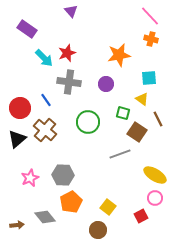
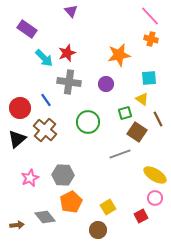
green square: moved 2 px right; rotated 32 degrees counterclockwise
yellow square: rotated 21 degrees clockwise
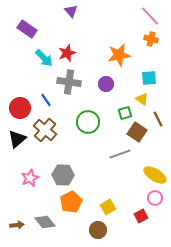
gray diamond: moved 5 px down
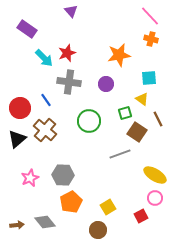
green circle: moved 1 px right, 1 px up
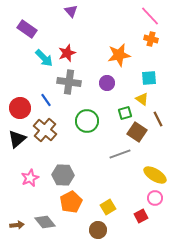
purple circle: moved 1 px right, 1 px up
green circle: moved 2 px left
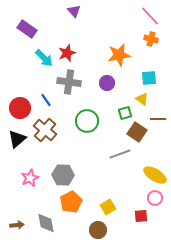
purple triangle: moved 3 px right
brown line: rotated 63 degrees counterclockwise
red square: rotated 24 degrees clockwise
gray diamond: moved 1 px right, 1 px down; rotated 30 degrees clockwise
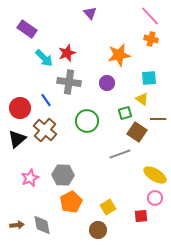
purple triangle: moved 16 px right, 2 px down
gray diamond: moved 4 px left, 2 px down
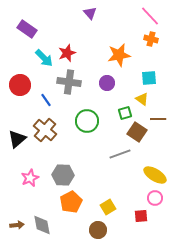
red circle: moved 23 px up
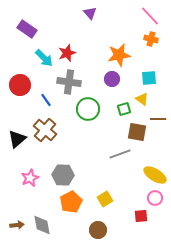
purple circle: moved 5 px right, 4 px up
green square: moved 1 px left, 4 px up
green circle: moved 1 px right, 12 px up
brown square: rotated 24 degrees counterclockwise
yellow square: moved 3 px left, 8 px up
